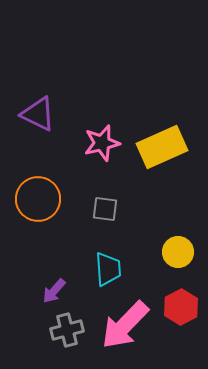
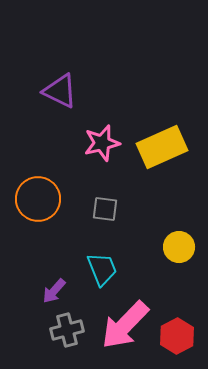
purple triangle: moved 22 px right, 23 px up
yellow circle: moved 1 px right, 5 px up
cyan trapezoid: moved 6 px left; rotated 18 degrees counterclockwise
red hexagon: moved 4 px left, 29 px down
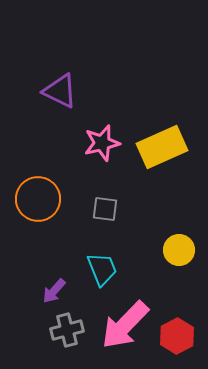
yellow circle: moved 3 px down
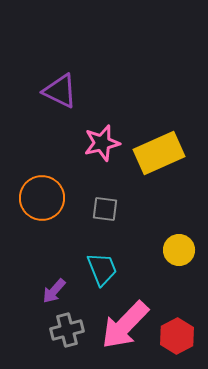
yellow rectangle: moved 3 px left, 6 px down
orange circle: moved 4 px right, 1 px up
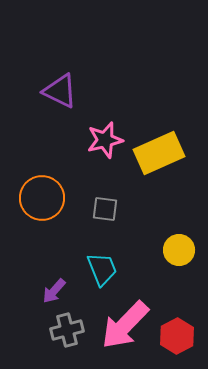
pink star: moved 3 px right, 3 px up
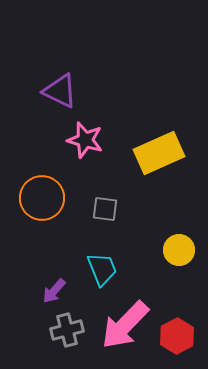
pink star: moved 20 px left; rotated 30 degrees clockwise
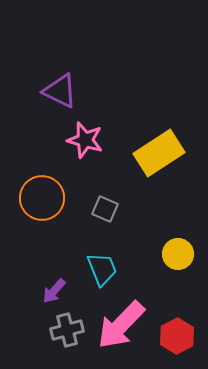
yellow rectangle: rotated 9 degrees counterclockwise
gray square: rotated 16 degrees clockwise
yellow circle: moved 1 px left, 4 px down
pink arrow: moved 4 px left
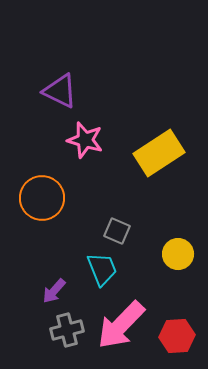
gray square: moved 12 px right, 22 px down
red hexagon: rotated 24 degrees clockwise
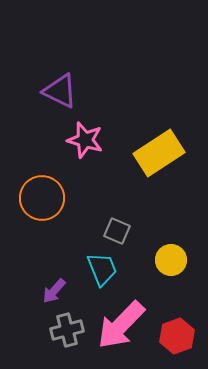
yellow circle: moved 7 px left, 6 px down
red hexagon: rotated 16 degrees counterclockwise
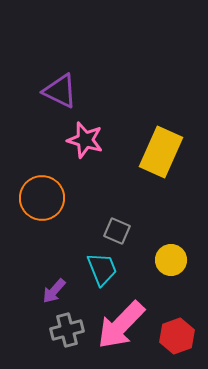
yellow rectangle: moved 2 px right, 1 px up; rotated 33 degrees counterclockwise
